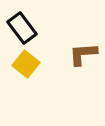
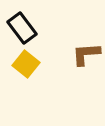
brown L-shape: moved 3 px right
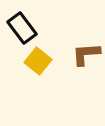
yellow square: moved 12 px right, 3 px up
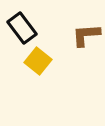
brown L-shape: moved 19 px up
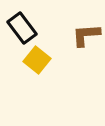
yellow square: moved 1 px left, 1 px up
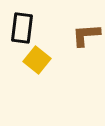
black rectangle: rotated 44 degrees clockwise
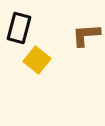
black rectangle: moved 3 px left; rotated 8 degrees clockwise
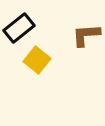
black rectangle: rotated 36 degrees clockwise
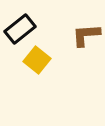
black rectangle: moved 1 px right, 1 px down
